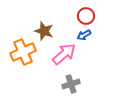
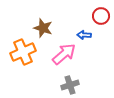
red circle: moved 15 px right
brown star: moved 1 px left, 3 px up
blue arrow: rotated 32 degrees clockwise
gray cross: moved 1 px left, 1 px down
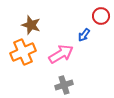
brown star: moved 12 px left, 3 px up
blue arrow: rotated 56 degrees counterclockwise
pink arrow: moved 3 px left; rotated 10 degrees clockwise
gray cross: moved 6 px left
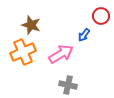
gray cross: moved 4 px right; rotated 30 degrees clockwise
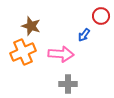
brown star: moved 1 px down
pink arrow: rotated 35 degrees clockwise
gray cross: moved 1 px up; rotated 12 degrees counterclockwise
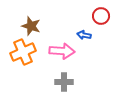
blue arrow: rotated 64 degrees clockwise
pink arrow: moved 1 px right, 3 px up
gray cross: moved 4 px left, 2 px up
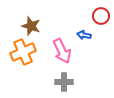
pink arrow: rotated 60 degrees clockwise
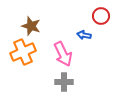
pink arrow: moved 1 px right, 3 px down
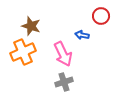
blue arrow: moved 2 px left
gray cross: rotated 18 degrees counterclockwise
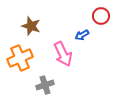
blue arrow: rotated 40 degrees counterclockwise
orange cross: moved 3 px left, 6 px down
gray cross: moved 19 px left, 3 px down
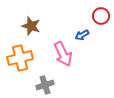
orange cross: rotated 10 degrees clockwise
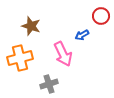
gray cross: moved 4 px right, 1 px up
